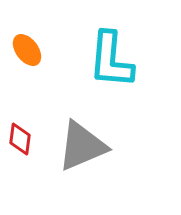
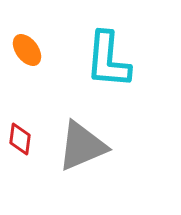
cyan L-shape: moved 3 px left
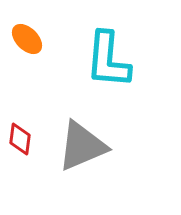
orange ellipse: moved 11 px up; rotated 8 degrees counterclockwise
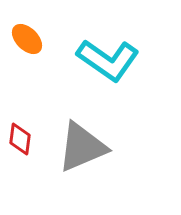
cyan L-shape: rotated 60 degrees counterclockwise
gray triangle: moved 1 px down
